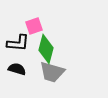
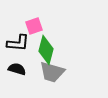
green diamond: moved 1 px down
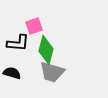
black semicircle: moved 5 px left, 4 px down
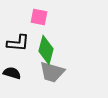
pink square: moved 5 px right, 9 px up; rotated 30 degrees clockwise
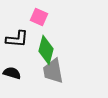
pink square: rotated 12 degrees clockwise
black L-shape: moved 1 px left, 4 px up
gray trapezoid: moved 1 px right, 1 px up; rotated 64 degrees clockwise
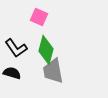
black L-shape: moved 1 px left, 9 px down; rotated 50 degrees clockwise
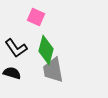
pink square: moved 3 px left
gray trapezoid: moved 1 px up
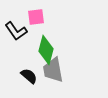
pink square: rotated 30 degrees counterclockwise
black L-shape: moved 17 px up
black semicircle: moved 17 px right, 3 px down; rotated 24 degrees clockwise
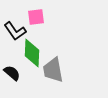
black L-shape: moved 1 px left
green diamond: moved 14 px left, 3 px down; rotated 12 degrees counterclockwise
black semicircle: moved 17 px left, 3 px up
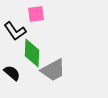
pink square: moved 3 px up
gray trapezoid: rotated 108 degrees counterclockwise
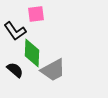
black semicircle: moved 3 px right, 3 px up
